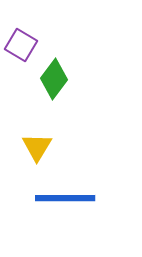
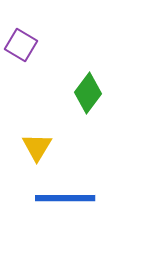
green diamond: moved 34 px right, 14 px down
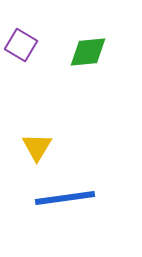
green diamond: moved 41 px up; rotated 48 degrees clockwise
blue line: rotated 8 degrees counterclockwise
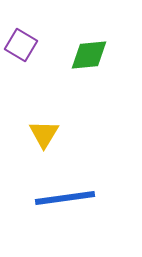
green diamond: moved 1 px right, 3 px down
yellow triangle: moved 7 px right, 13 px up
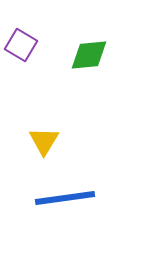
yellow triangle: moved 7 px down
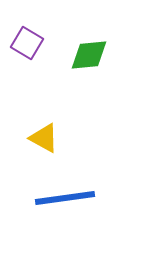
purple square: moved 6 px right, 2 px up
yellow triangle: moved 3 px up; rotated 32 degrees counterclockwise
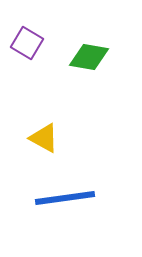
green diamond: moved 2 px down; rotated 15 degrees clockwise
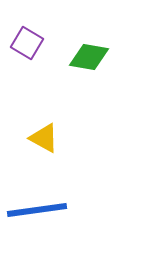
blue line: moved 28 px left, 12 px down
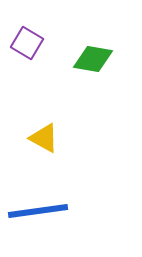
green diamond: moved 4 px right, 2 px down
blue line: moved 1 px right, 1 px down
